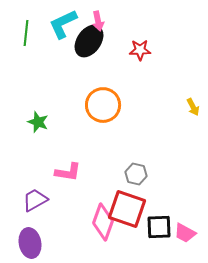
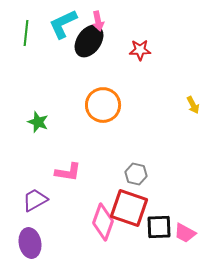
yellow arrow: moved 2 px up
red square: moved 2 px right, 1 px up
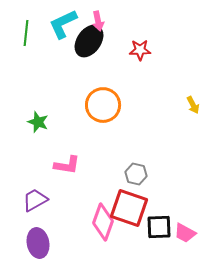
pink L-shape: moved 1 px left, 7 px up
purple ellipse: moved 8 px right
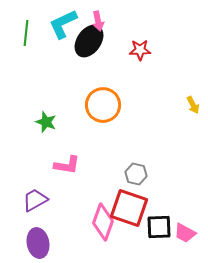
green star: moved 8 px right
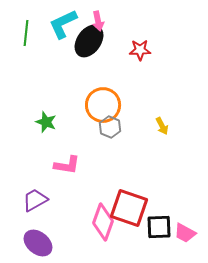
yellow arrow: moved 31 px left, 21 px down
gray hexagon: moved 26 px left, 47 px up; rotated 10 degrees clockwise
purple ellipse: rotated 40 degrees counterclockwise
